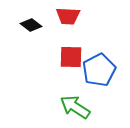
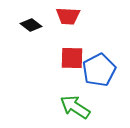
red square: moved 1 px right, 1 px down
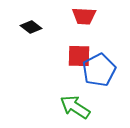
red trapezoid: moved 16 px right
black diamond: moved 2 px down
red square: moved 7 px right, 2 px up
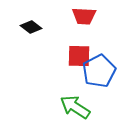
blue pentagon: moved 1 px down
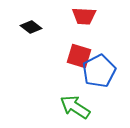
red square: rotated 15 degrees clockwise
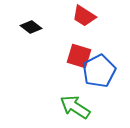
red trapezoid: rotated 30 degrees clockwise
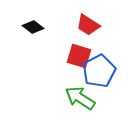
red trapezoid: moved 4 px right, 9 px down
black diamond: moved 2 px right
green arrow: moved 5 px right, 9 px up
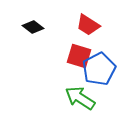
blue pentagon: moved 2 px up
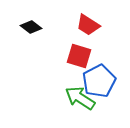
black diamond: moved 2 px left
blue pentagon: moved 12 px down
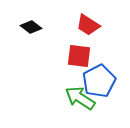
red square: rotated 10 degrees counterclockwise
